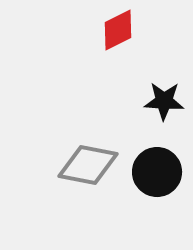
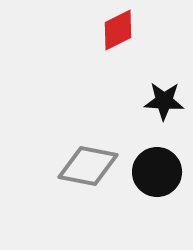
gray diamond: moved 1 px down
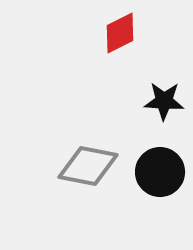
red diamond: moved 2 px right, 3 px down
black circle: moved 3 px right
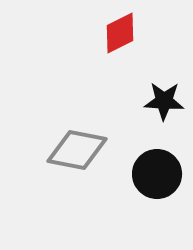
gray diamond: moved 11 px left, 16 px up
black circle: moved 3 px left, 2 px down
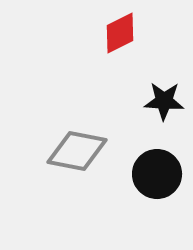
gray diamond: moved 1 px down
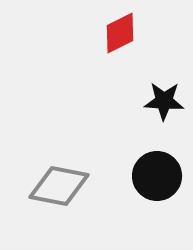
gray diamond: moved 18 px left, 35 px down
black circle: moved 2 px down
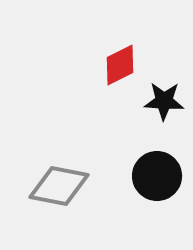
red diamond: moved 32 px down
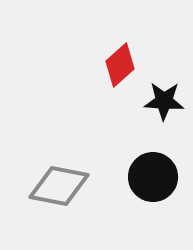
red diamond: rotated 15 degrees counterclockwise
black circle: moved 4 px left, 1 px down
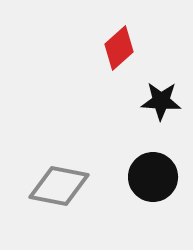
red diamond: moved 1 px left, 17 px up
black star: moved 3 px left
